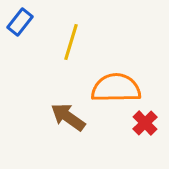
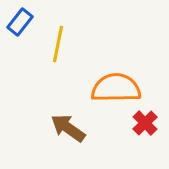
yellow line: moved 13 px left, 2 px down; rotated 6 degrees counterclockwise
brown arrow: moved 11 px down
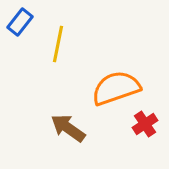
orange semicircle: rotated 18 degrees counterclockwise
red cross: moved 1 px down; rotated 10 degrees clockwise
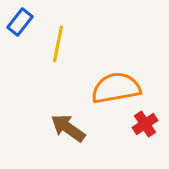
orange semicircle: rotated 9 degrees clockwise
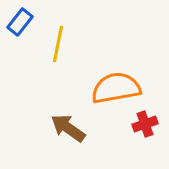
red cross: rotated 15 degrees clockwise
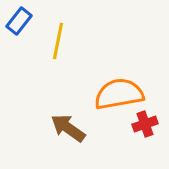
blue rectangle: moved 1 px left, 1 px up
yellow line: moved 3 px up
orange semicircle: moved 3 px right, 6 px down
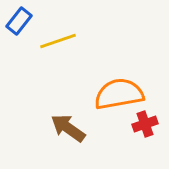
yellow line: rotated 60 degrees clockwise
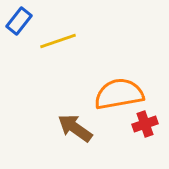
brown arrow: moved 7 px right
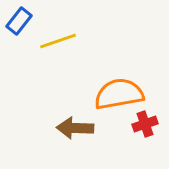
brown arrow: rotated 33 degrees counterclockwise
